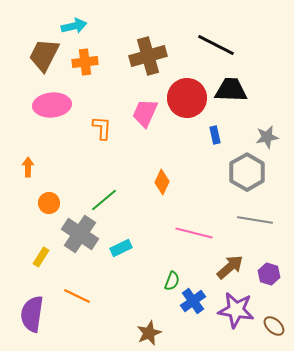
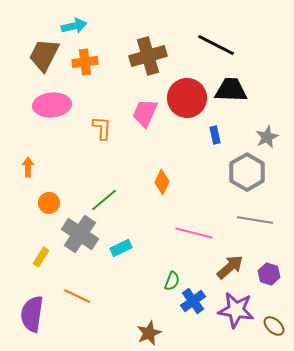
gray star: rotated 15 degrees counterclockwise
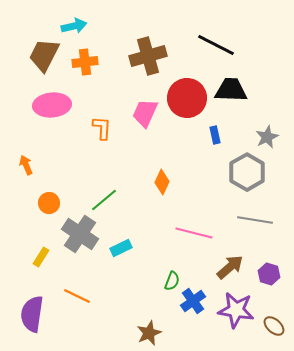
orange arrow: moved 2 px left, 2 px up; rotated 24 degrees counterclockwise
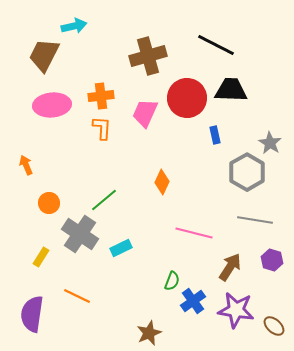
orange cross: moved 16 px right, 34 px down
gray star: moved 3 px right, 6 px down; rotated 15 degrees counterclockwise
brown arrow: rotated 16 degrees counterclockwise
purple hexagon: moved 3 px right, 14 px up
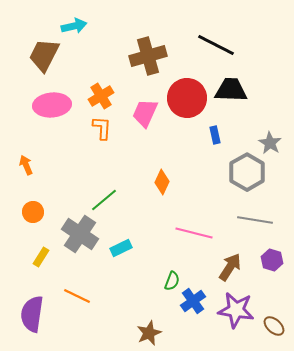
orange cross: rotated 25 degrees counterclockwise
orange circle: moved 16 px left, 9 px down
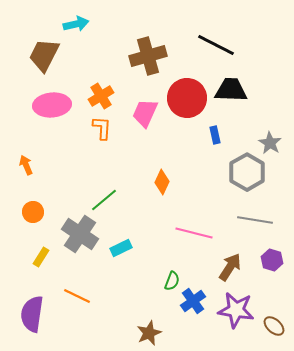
cyan arrow: moved 2 px right, 2 px up
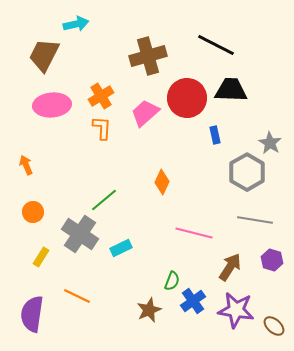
pink trapezoid: rotated 24 degrees clockwise
brown star: moved 23 px up
